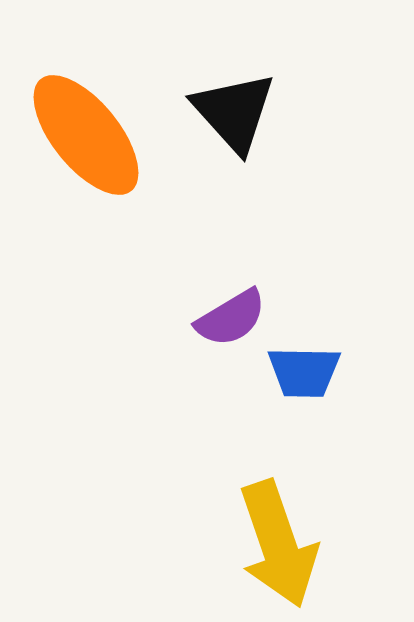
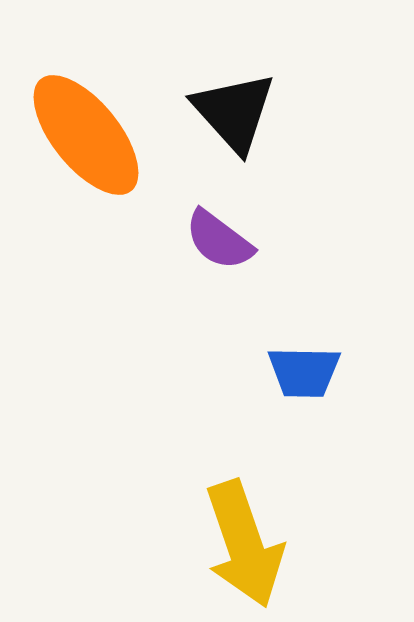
purple semicircle: moved 12 px left, 78 px up; rotated 68 degrees clockwise
yellow arrow: moved 34 px left
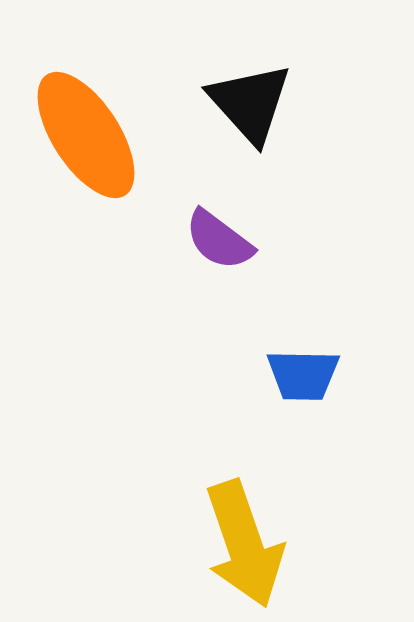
black triangle: moved 16 px right, 9 px up
orange ellipse: rotated 6 degrees clockwise
blue trapezoid: moved 1 px left, 3 px down
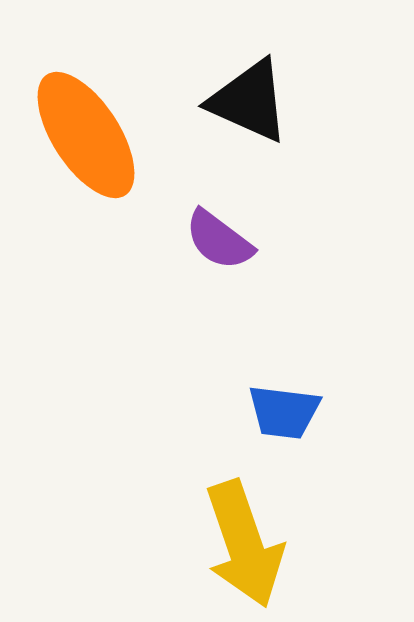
black triangle: moved 1 px left, 2 px up; rotated 24 degrees counterclockwise
blue trapezoid: moved 19 px left, 37 px down; rotated 6 degrees clockwise
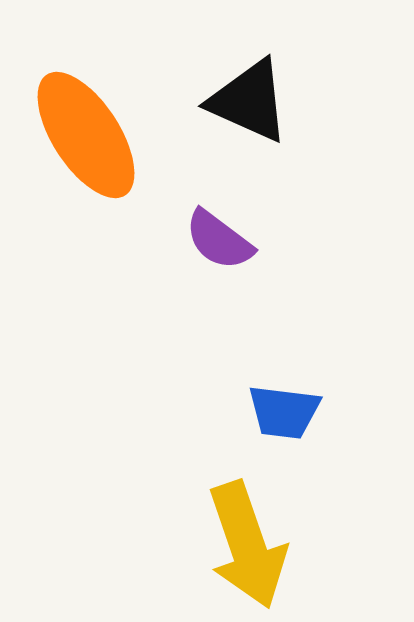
yellow arrow: moved 3 px right, 1 px down
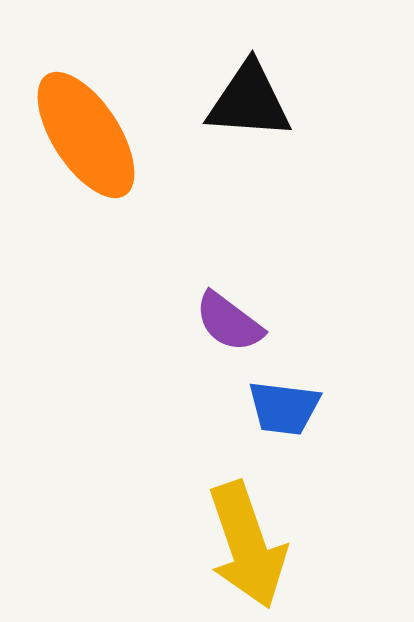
black triangle: rotated 20 degrees counterclockwise
purple semicircle: moved 10 px right, 82 px down
blue trapezoid: moved 4 px up
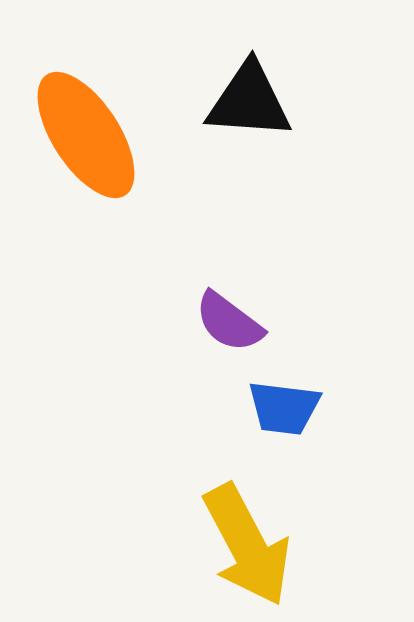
yellow arrow: rotated 9 degrees counterclockwise
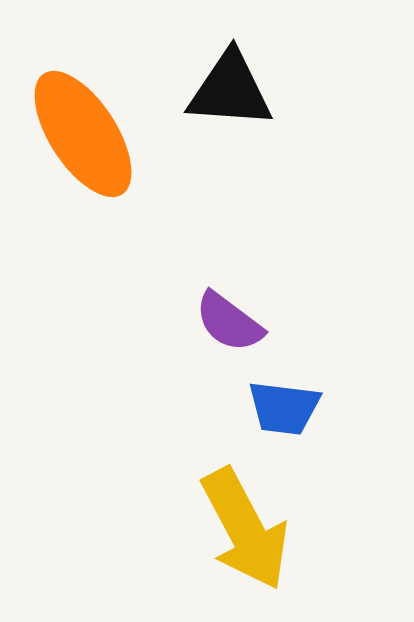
black triangle: moved 19 px left, 11 px up
orange ellipse: moved 3 px left, 1 px up
yellow arrow: moved 2 px left, 16 px up
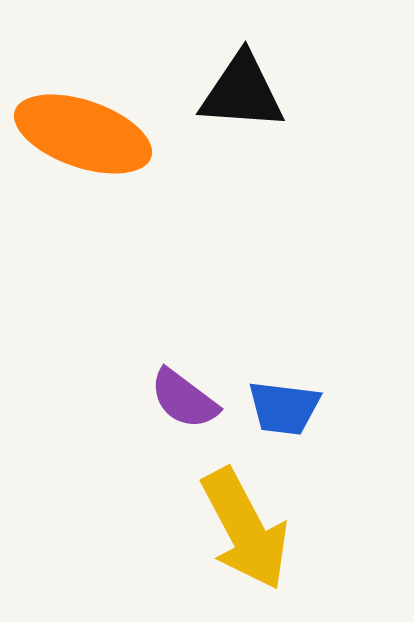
black triangle: moved 12 px right, 2 px down
orange ellipse: rotated 38 degrees counterclockwise
purple semicircle: moved 45 px left, 77 px down
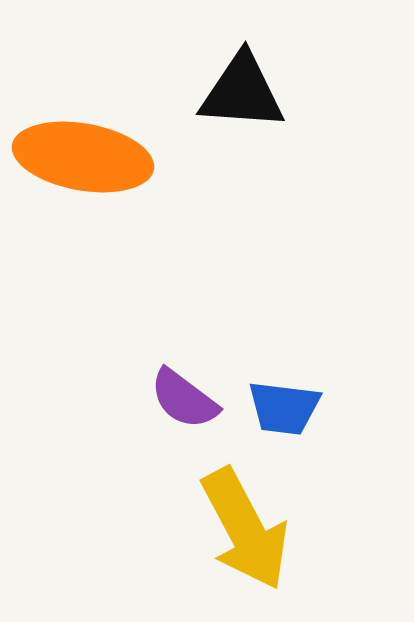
orange ellipse: moved 23 px down; rotated 9 degrees counterclockwise
